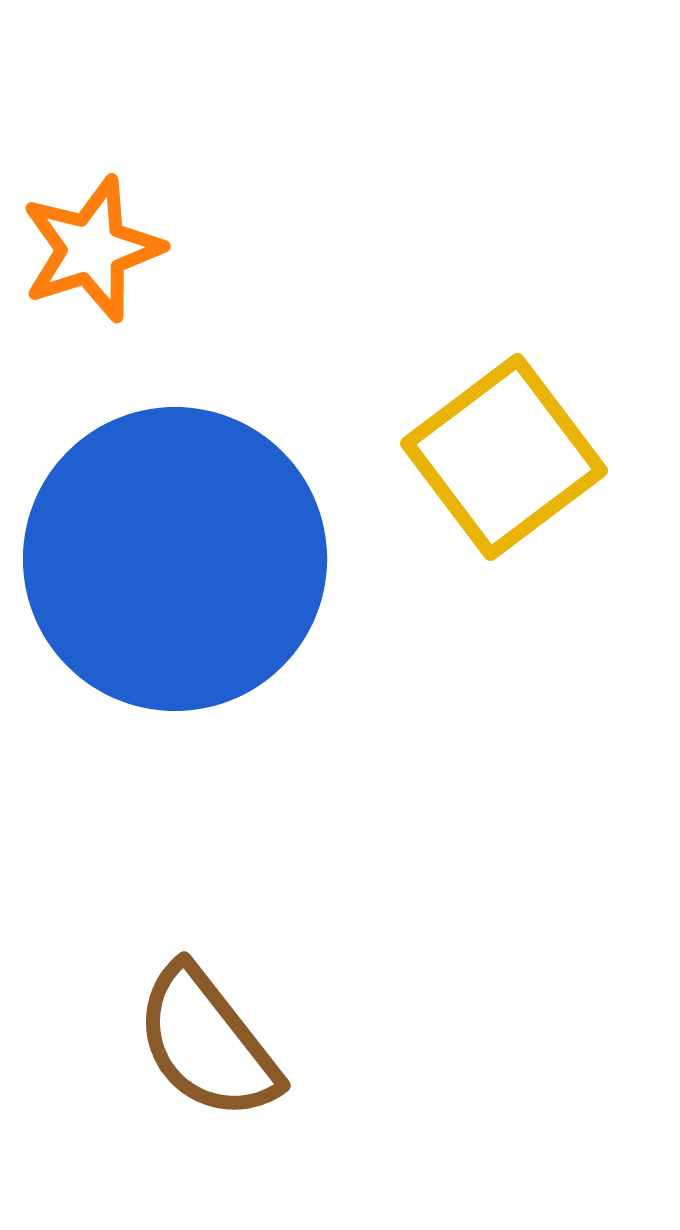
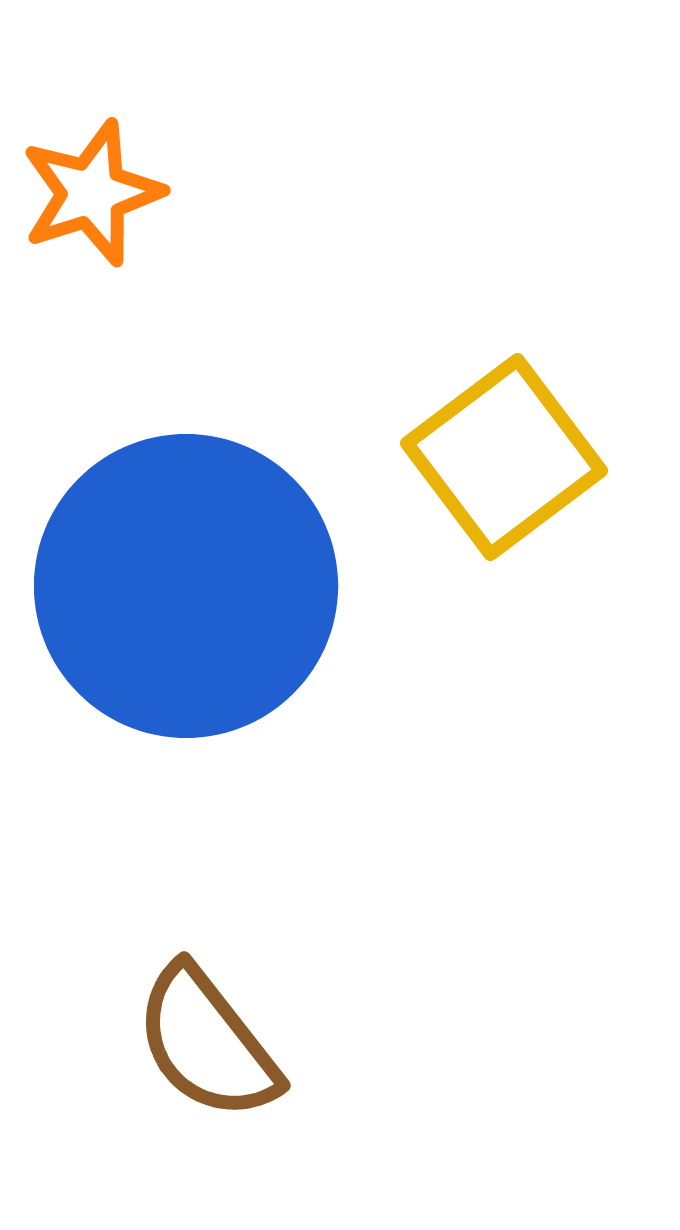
orange star: moved 56 px up
blue circle: moved 11 px right, 27 px down
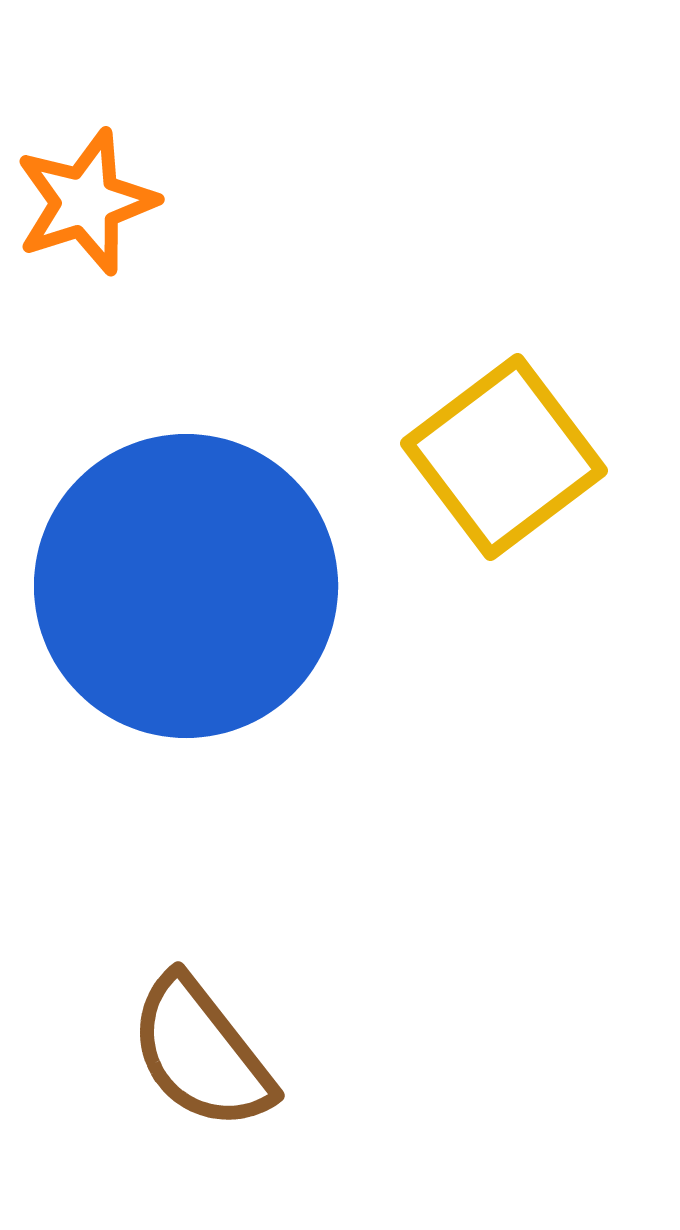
orange star: moved 6 px left, 9 px down
brown semicircle: moved 6 px left, 10 px down
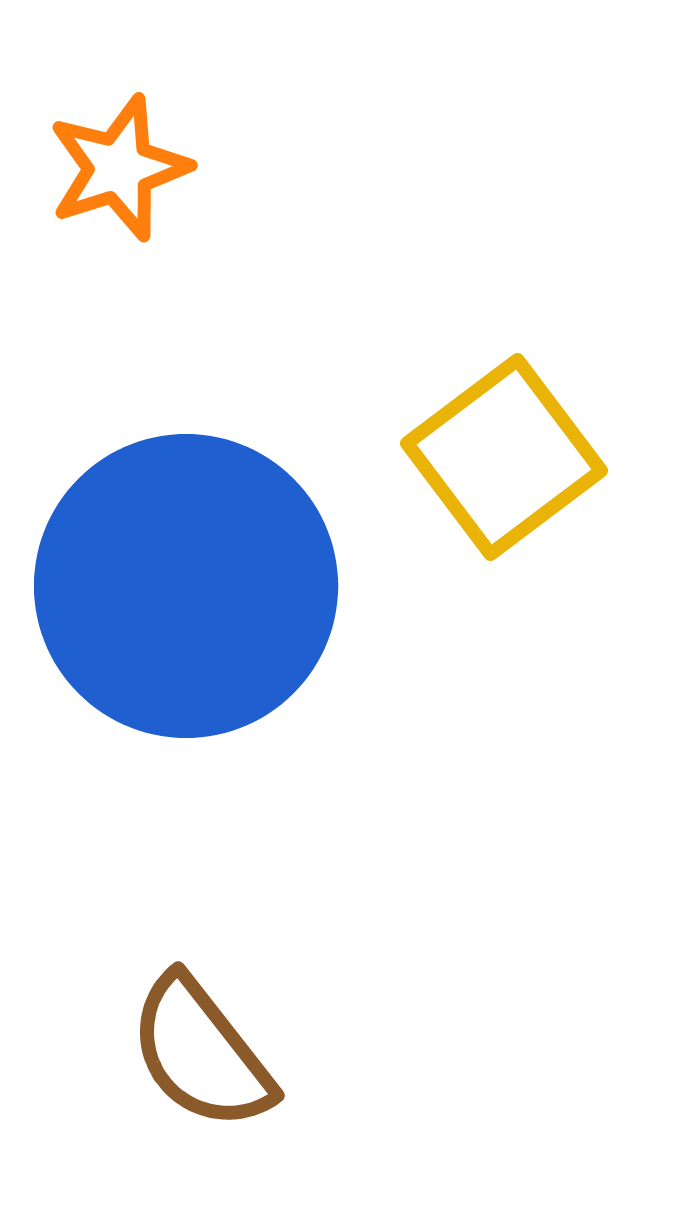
orange star: moved 33 px right, 34 px up
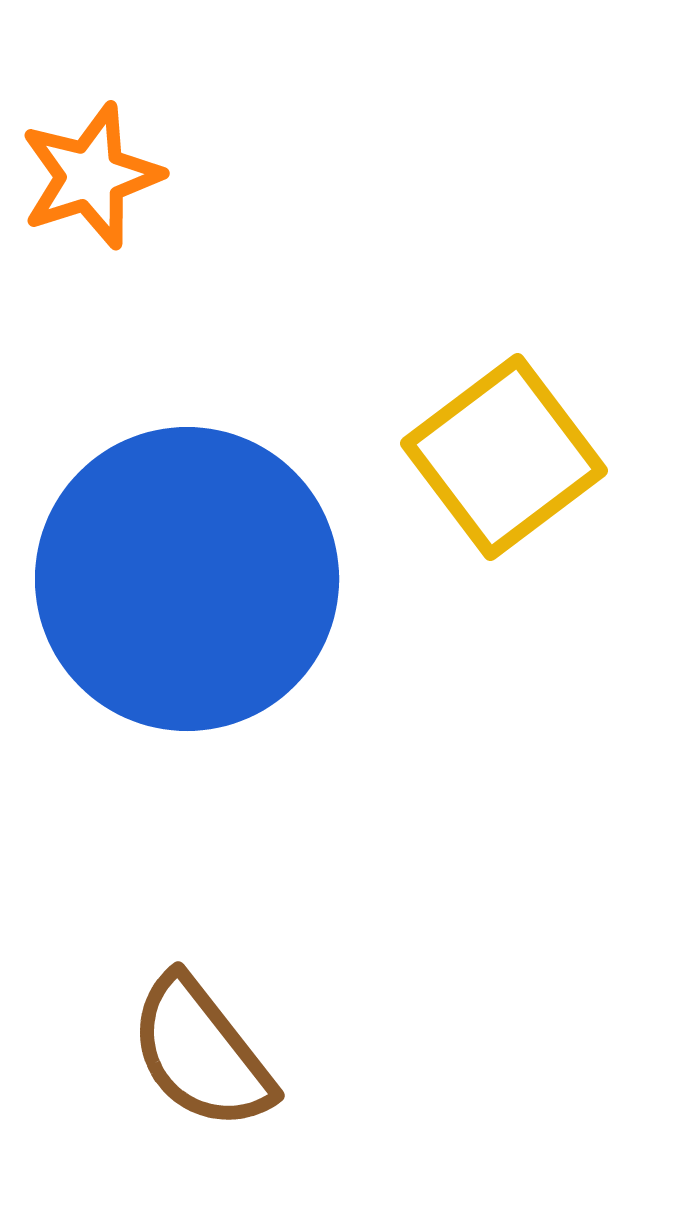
orange star: moved 28 px left, 8 px down
blue circle: moved 1 px right, 7 px up
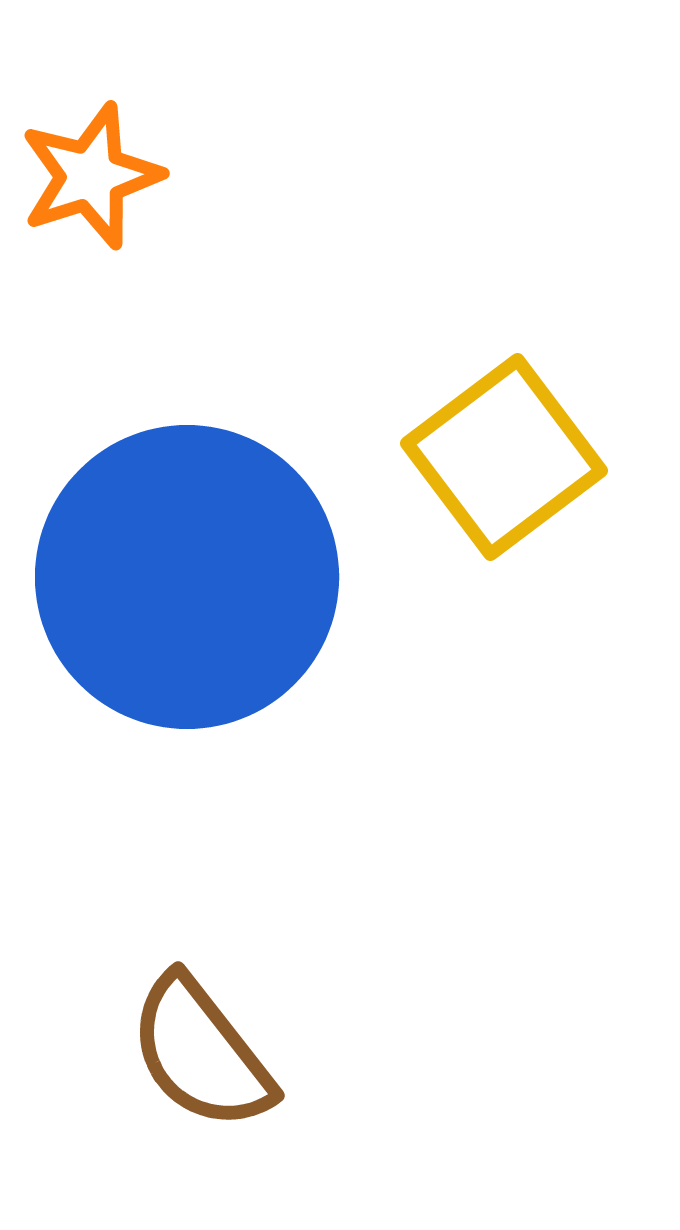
blue circle: moved 2 px up
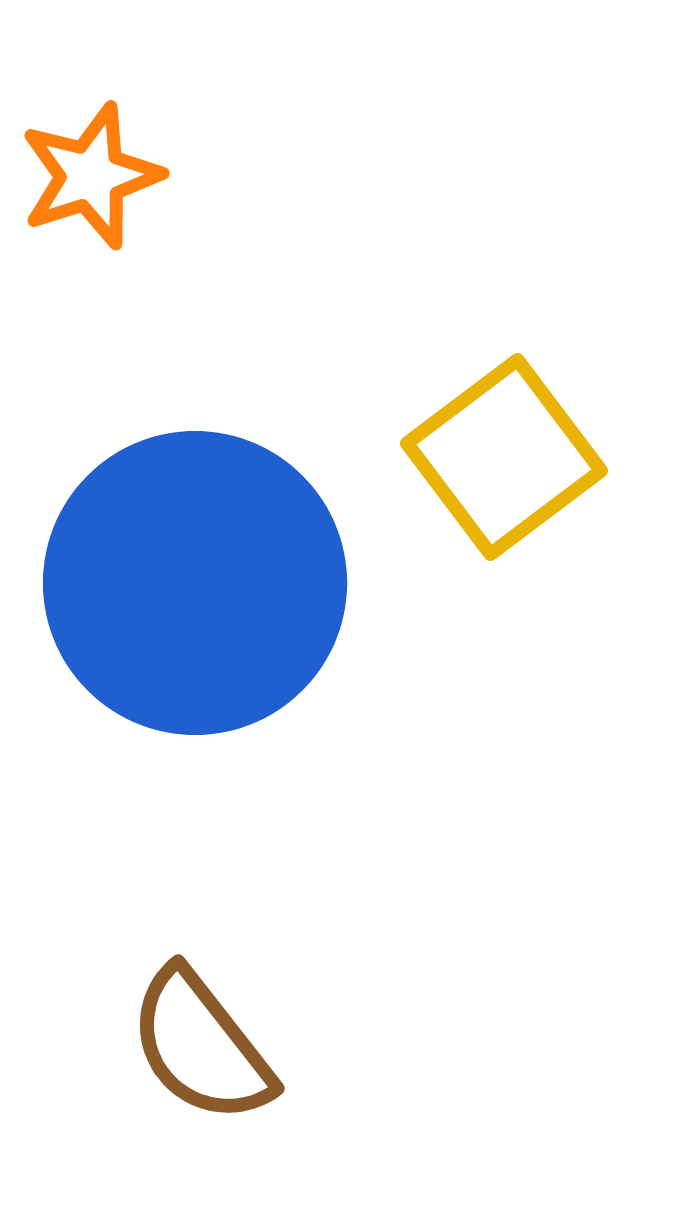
blue circle: moved 8 px right, 6 px down
brown semicircle: moved 7 px up
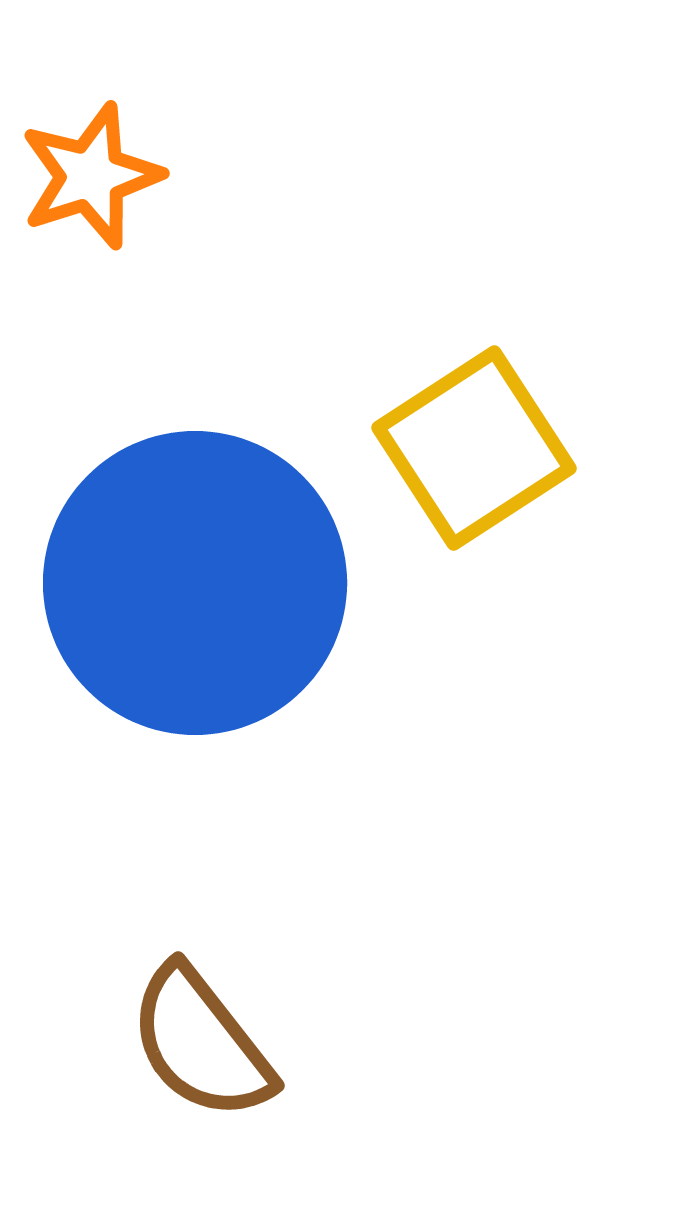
yellow square: moved 30 px left, 9 px up; rotated 4 degrees clockwise
brown semicircle: moved 3 px up
